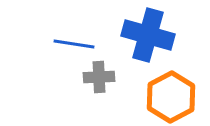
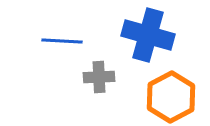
blue line: moved 12 px left, 3 px up; rotated 6 degrees counterclockwise
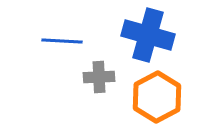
orange hexagon: moved 14 px left
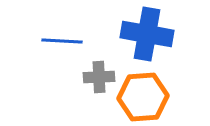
blue cross: moved 1 px left, 1 px up; rotated 6 degrees counterclockwise
orange hexagon: moved 14 px left; rotated 24 degrees clockwise
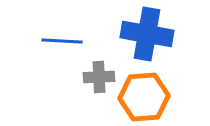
orange hexagon: moved 1 px right
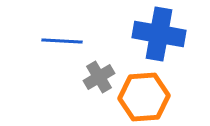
blue cross: moved 12 px right
gray cross: rotated 28 degrees counterclockwise
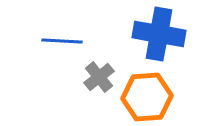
gray cross: rotated 8 degrees counterclockwise
orange hexagon: moved 3 px right
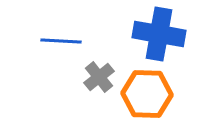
blue line: moved 1 px left
orange hexagon: moved 3 px up; rotated 6 degrees clockwise
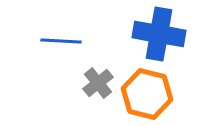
gray cross: moved 1 px left, 6 px down
orange hexagon: rotated 12 degrees clockwise
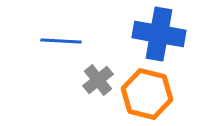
gray cross: moved 3 px up
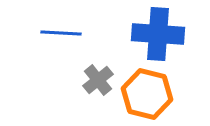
blue cross: moved 1 px left; rotated 6 degrees counterclockwise
blue line: moved 8 px up
